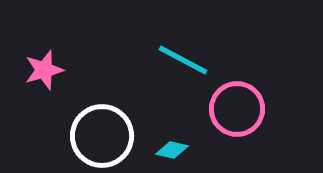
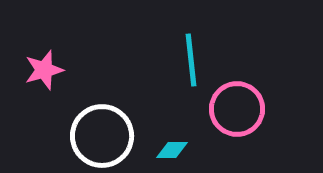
cyan line: moved 8 px right; rotated 56 degrees clockwise
cyan diamond: rotated 12 degrees counterclockwise
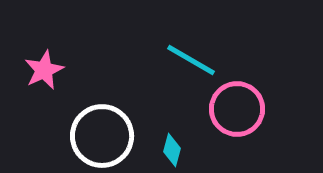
cyan line: rotated 54 degrees counterclockwise
pink star: rotated 9 degrees counterclockwise
cyan diamond: rotated 76 degrees counterclockwise
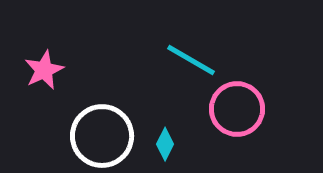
cyan diamond: moved 7 px left, 6 px up; rotated 12 degrees clockwise
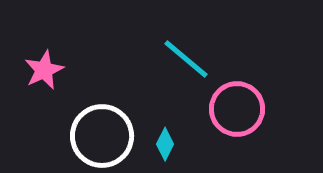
cyan line: moved 5 px left, 1 px up; rotated 10 degrees clockwise
